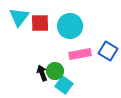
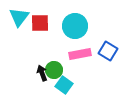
cyan circle: moved 5 px right
green circle: moved 1 px left, 1 px up
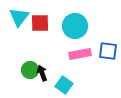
blue square: rotated 24 degrees counterclockwise
green circle: moved 24 px left
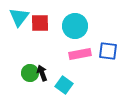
green circle: moved 3 px down
